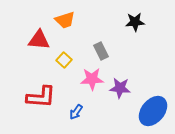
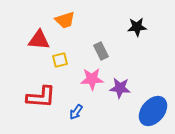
black star: moved 2 px right, 5 px down
yellow square: moved 4 px left; rotated 35 degrees clockwise
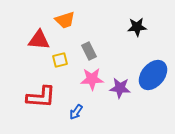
gray rectangle: moved 12 px left
blue ellipse: moved 36 px up
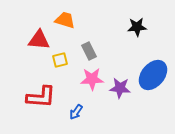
orange trapezoid: rotated 145 degrees counterclockwise
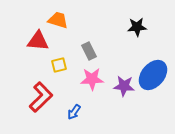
orange trapezoid: moved 7 px left
red triangle: moved 1 px left, 1 px down
yellow square: moved 1 px left, 5 px down
purple star: moved 4 px right, 2 px up
red L-shape: rotated 48 degrees counterclockwise
blue arrow: moved 2 px left
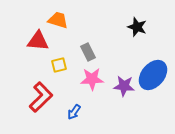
black star: rotated 24 degrees clockwise
gray rectangle: moved 1 px left, 1 px down
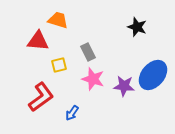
pink star: moved 1 px right; rotated 20 degrees clockwise
red L-shape: rotated 8 degrees clockwise
blue arrow: moved 2 px left, 1 px down
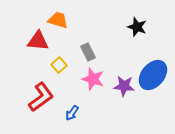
yellow square: rotated 28 degrees counterclockwise
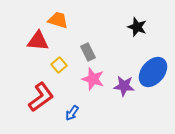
blue ellipse: moved 3 px up
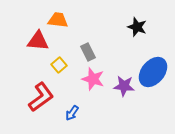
orange trapezoid: rotated 10 degrees counterclockwise
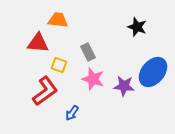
red triangle: moved 2 px down
yellow square: rotated 28 degrees counterclockwise
red L-shape: moved 4 px right, 6 px up
